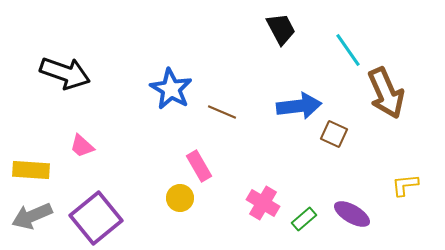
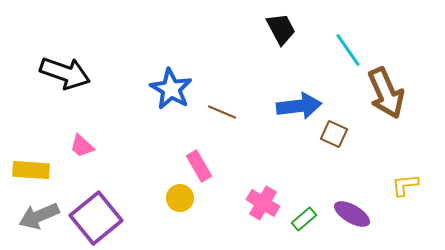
gray arrow: moved 7 px right
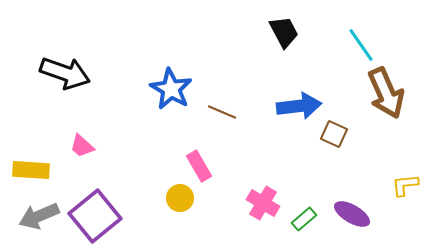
black trapezoid: moved 3 px right, 3 px down
cyan line: moved 13 px right, 5 px up
purple square: moved 1 px left, 2 px up
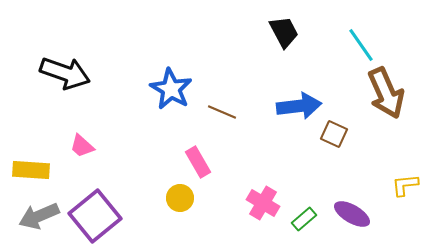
pink rectangle: moved 1 px left, 4 px up
